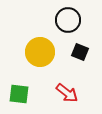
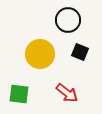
yellow circle: moved 2 px down
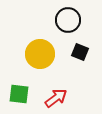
red arrow: moved 11 px left, 5 px down; rotated 75 degrees counterclockwise
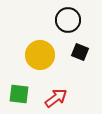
yellow circle: moved 1 px down
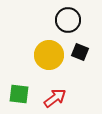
yellow circle: moved 9 px right
red arrow: moved 1 px left
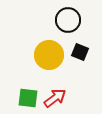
green square: moved 9 px right, 4 px down
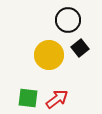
black square: moved 4 px up; rotated 30 degrees clockwise
red arrow: moved 2 px right, 1 px down
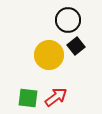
black square: moved 4 px left, 2 px up
red arrow: moved 1 px left, 2 px up
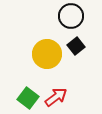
black circle: moved 3 px right, 4 px up
yellow circle: moved 2 px left, 1 px up
green square: rotated 30 degrees clockwise
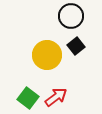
yellow circle: moved 1 px down
